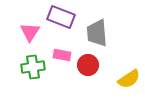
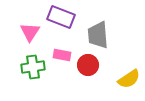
gray trapezoid: moved 1 px right, 2 px down
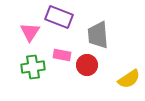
purple rectangle: moved 2 px left
red circle: moved 1 px left
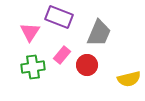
gray trapezoid: moved 1 px right, 2 px up; rotated 152 degrees counterclockwise
pink rectangle: rotated 60 degrees counterclockwise
yellow semicircle: rotated 20 degrees clockwise
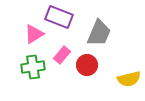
pink triangle: moved 4 px right, 2 px down; rotated 25 degrees clockwise
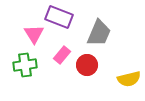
pink triangle: rotated 30 degrees counterclockwise
green cross: moved 8 px left, 2 px up
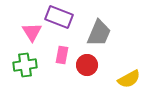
pink triangle: moved 2 px left, 2 px up
pink rectangle: rotated 30 degrees counterclockwise
yellow semicircle: rotated 15 degrees counterclockwise
